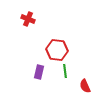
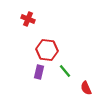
red hexagon: moved 10 px left
green line: rotated 32 degrees counterclockwise
red semicircle: moved 1 px right, 2 px down
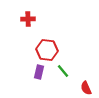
red cross: rotated 24 degrees counterclockwise
green line: moved 2 px left
